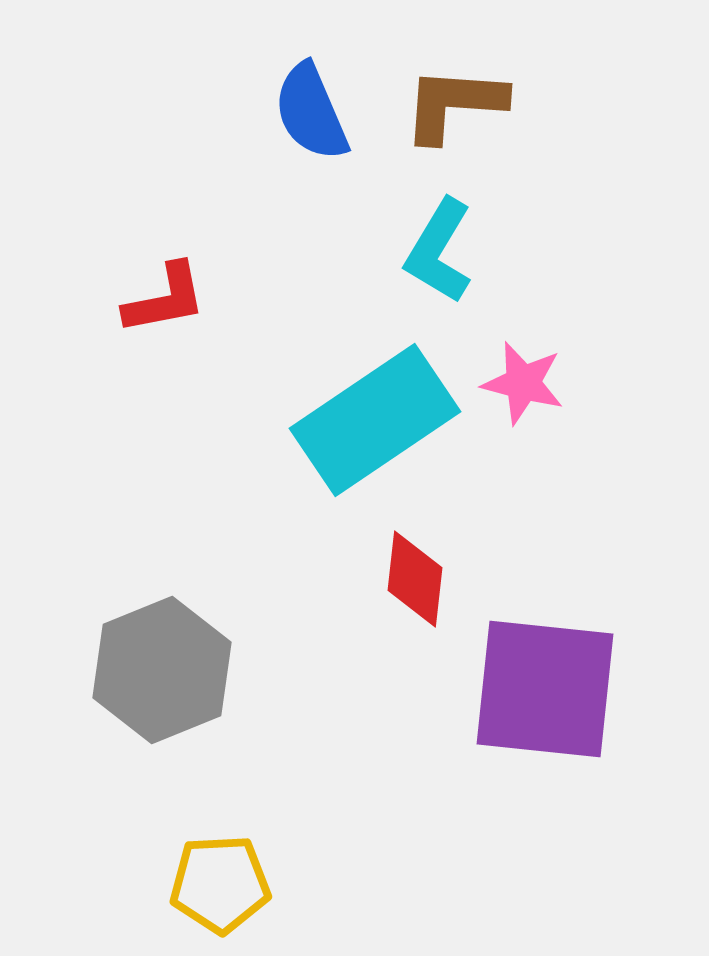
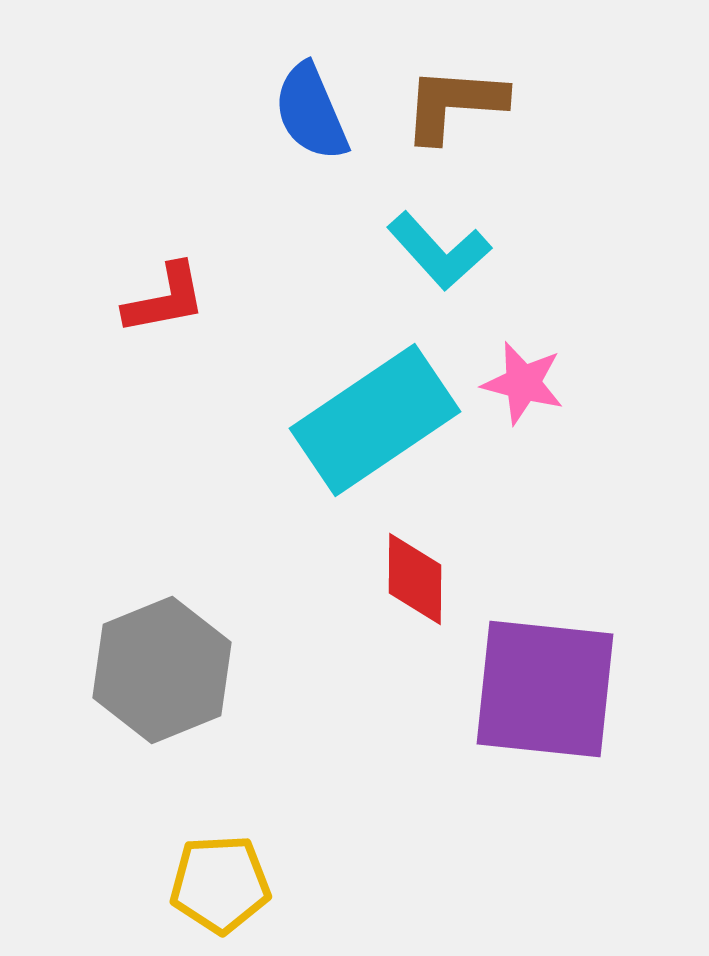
cyan L-shape: rotated 73 degrees counterclockwise
red diamond: rotated 6 degrees counterclockwise
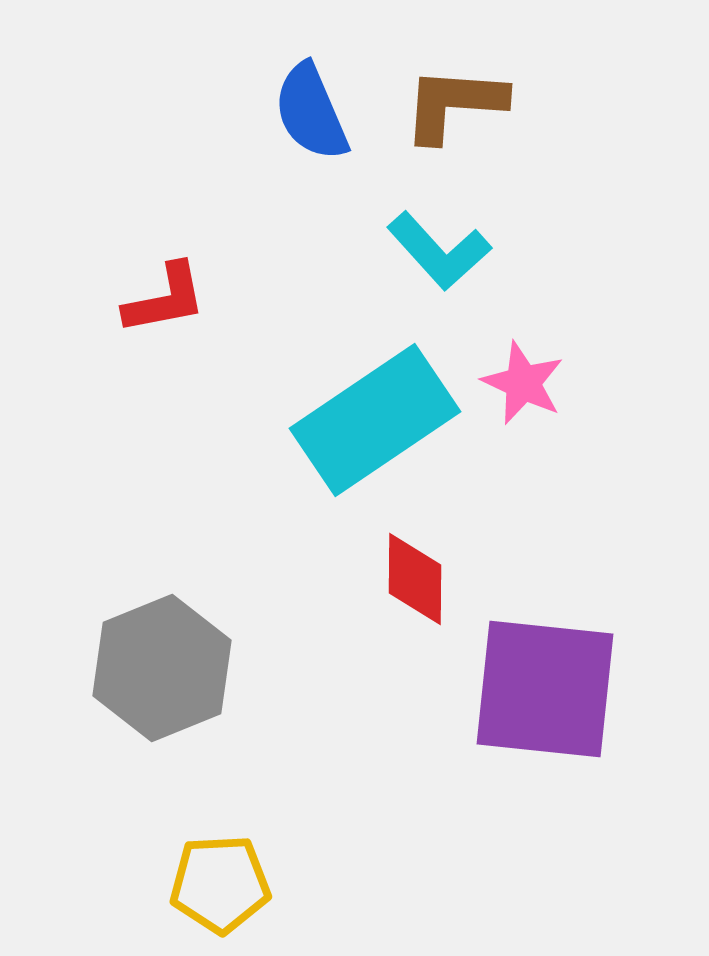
pink star: rotated 10 degrees clockwise
gray hexagon: moved 2 px up
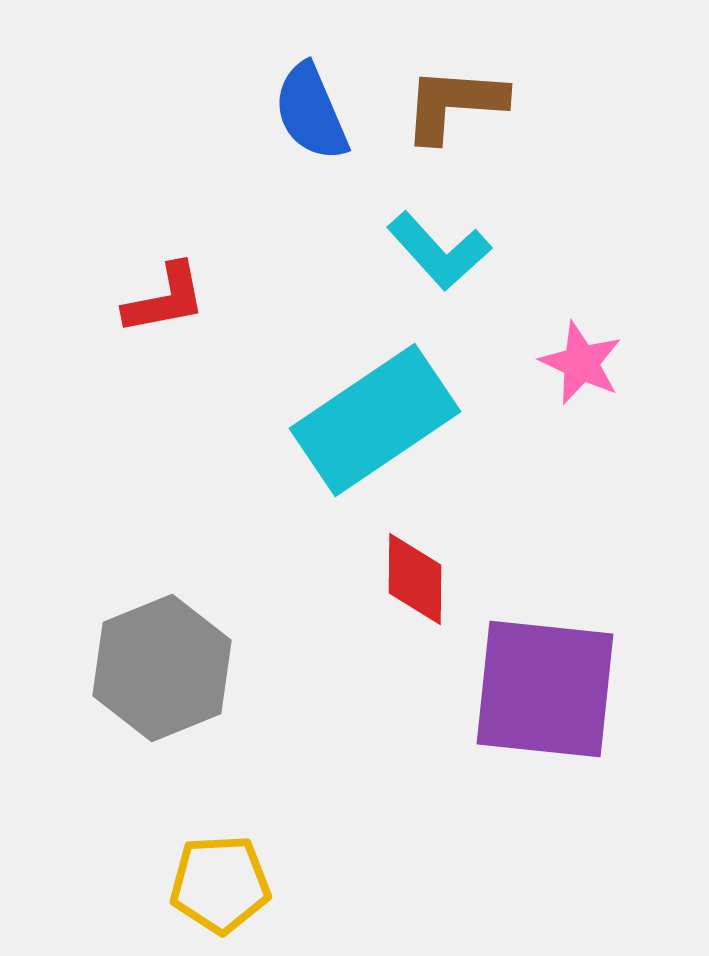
pink star: moved 58 px right, 20 px up
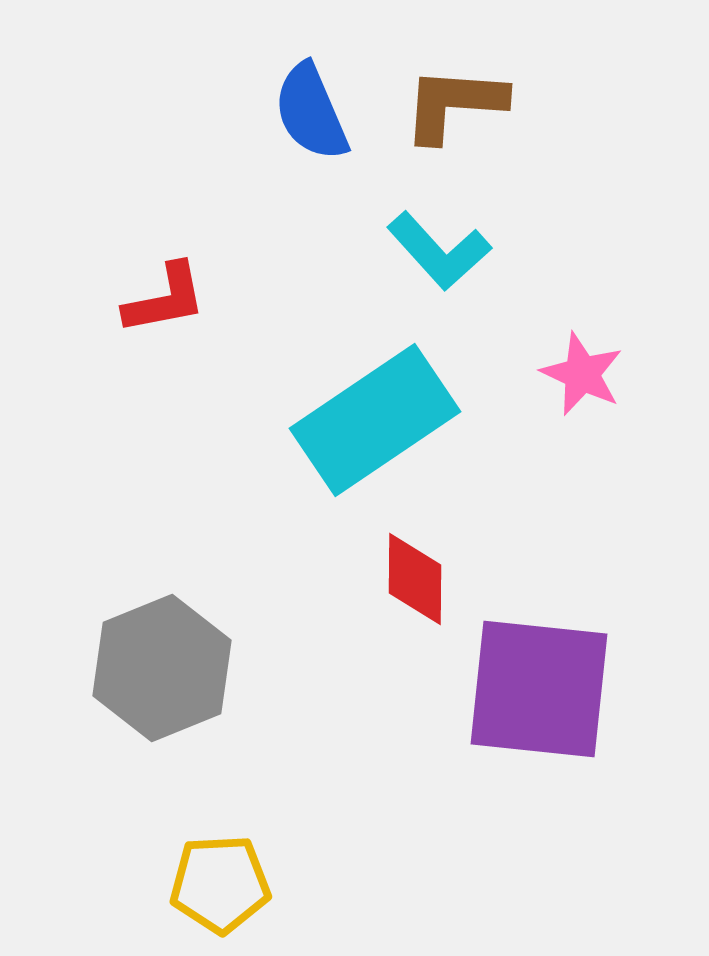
pink star: moved 1 px right, 11 px down
purple square: moved 6 px left
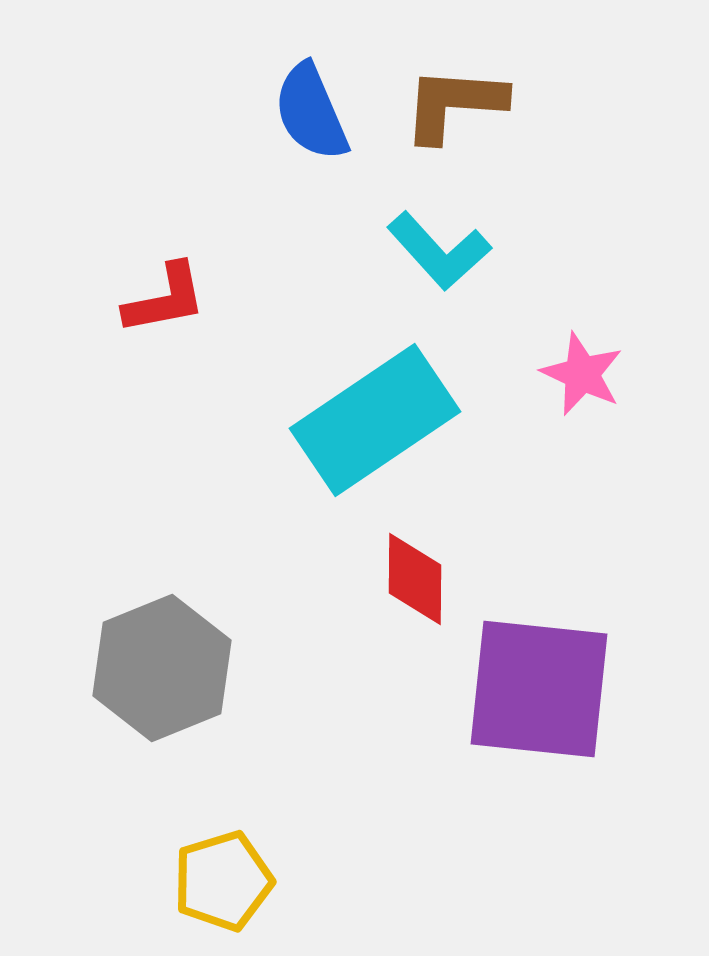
yellow pentagon: moved 3 px right, 3 px up; rotated 14 degrees counterclockwise
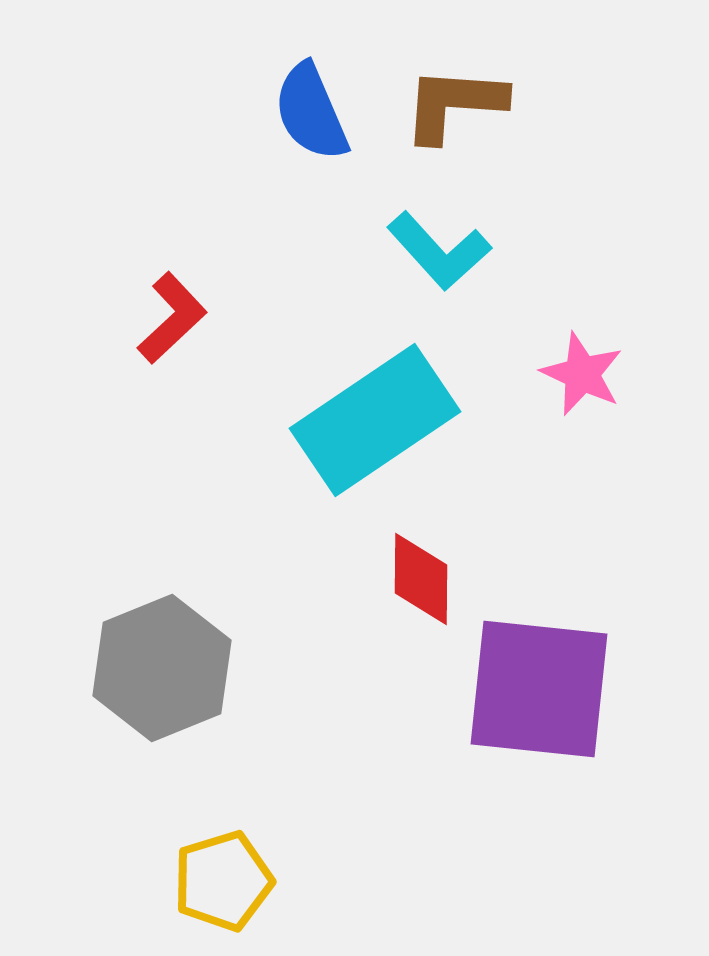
red L-shape: moved 7 px right, 19 px down; rotated 32 degrees counterclockwise
red diamond: moved 6 px right
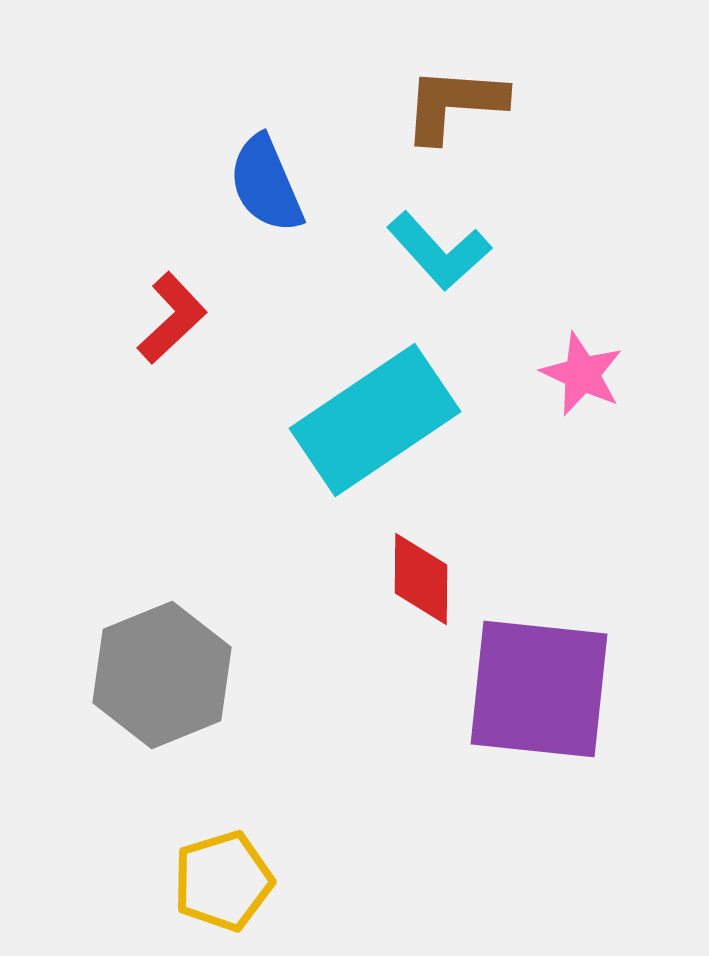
blue semicircle: moved 45 px left, 72 px down
gray hexagon: moved 7 px down
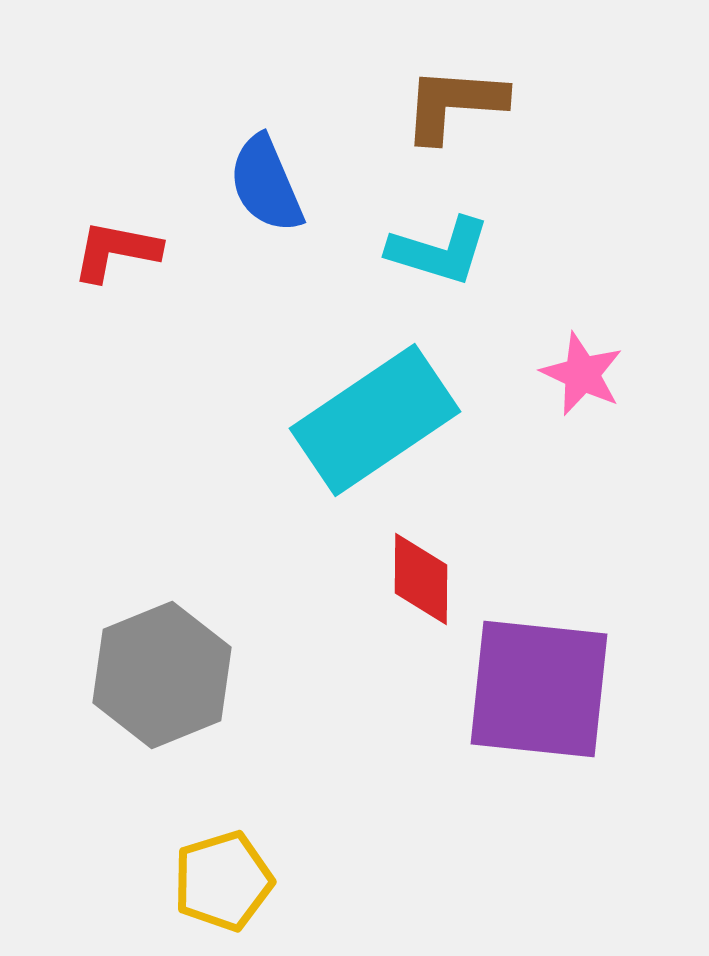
cyan L-shape: rotated 31 degrees counterclockwise
red L-shape: moved 56 px left, 67 px up; rotated 126 degrees counterclockwise
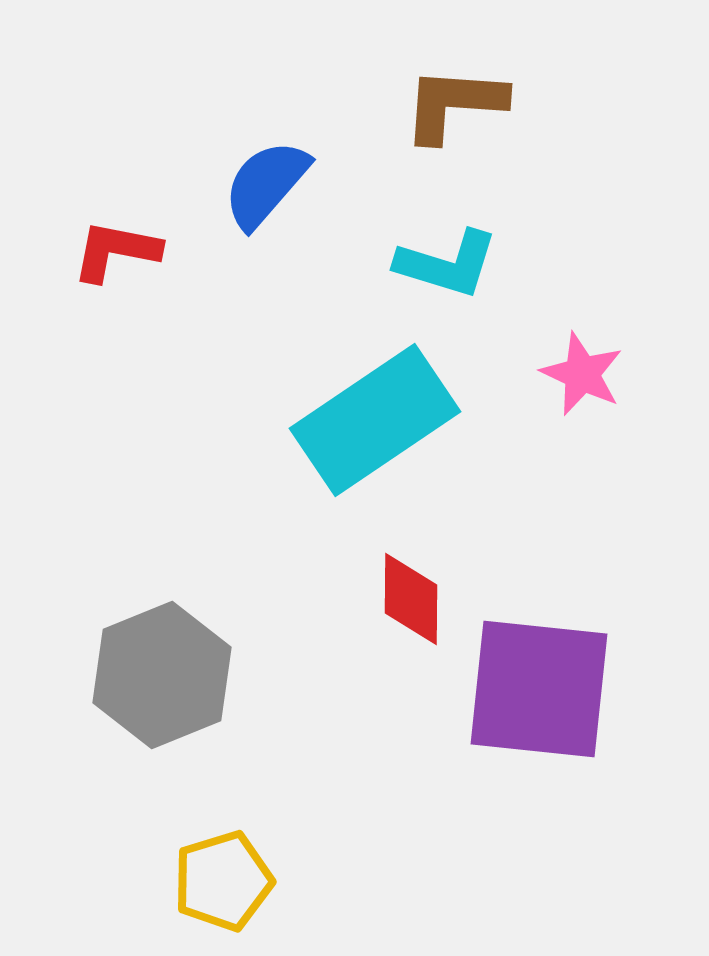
blue semicircle: rotated 64 degrees clockwise
cyan L-shape: moved 8 px right, 13 px down
red diamond: moved 10 px left, 20 px down
